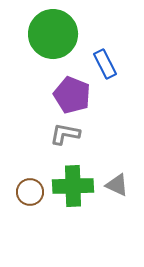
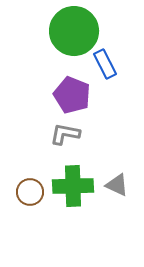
green circle: moved 21 px right, 3 px up
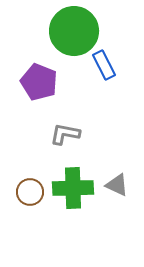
blue rectangle: moved 1 px left, 1 px down
purple pentagon: moved 33 px left, 13 px up
green cross: moved 2 px down
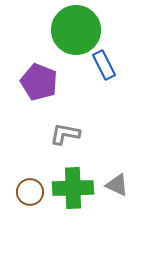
green circle: moved 2 px right, 1 px up
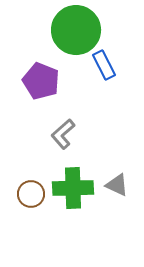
purple pentagon: moved 2 px right, 1 px up
gray L-shape: moved 2 px left; rotated 52 degrees counterclockwise
brown circle: moved 1 px right, 2 px down
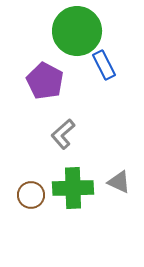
green circle: moved 1 px right, 1 px down
purple pentagon: moved 4 px right; rotated 6 degrees clockwise
gray triangle: moved 2 px right, 3 px up
brown circle: moved 1 px down
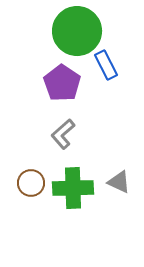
blue rectangle: moved 2 px right
purple pentagon: moved 17 px right, 2 px down; rotated 6 degrees clockwise
brown circle: moved 12 px up
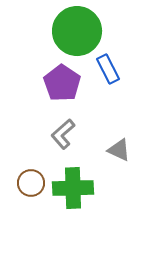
blue rectangle: moved 2 px right, 4 px down
gray triangle: moved 32 px up
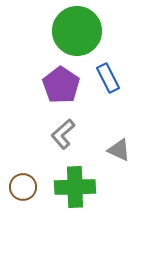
blue rectangle: moved 9 px down
purple pentagon: moved 1 px left, 2 px down
brown circle: moved 8 px left, 4 px down
green cross: moved 2 px right, 1 px up
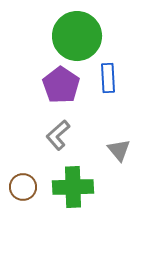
green circle: moved 5 px down
blue rectangle: rotated 24 degrees clockwise
gray L-shape: moved 5 px left, 1 px down
gray triangle: rotated 25 degrees clockwise
green cross: moved 2 px left
